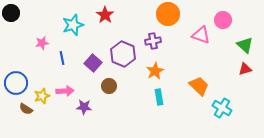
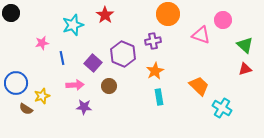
pink arrow: moved 10 px right, 6 px up
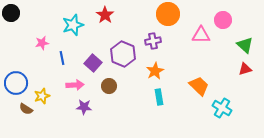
pink triangle: rotated 18 degrees counterclockwise
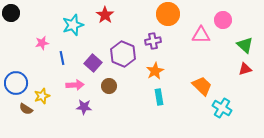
orange trapezoid: moved 3 px right
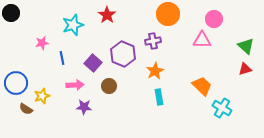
red star: moved 2 px right
pink circle: moved 9 px left, 1 px up
pink triangle: moved 1 px right, 5 px down
green triangle: moved 1 px right, 1 px down
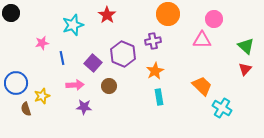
red triangle: rotated 32 degrees counterclockwise
brown semicircle: rotated 40 degrees clockwise
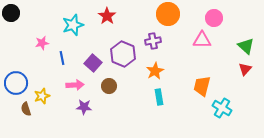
red star: moved 1 px down
pink circle: moved 1 px up
orange trapezoid: rotated 120 degrees counterclockwise
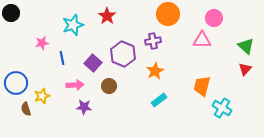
cyan rectangle: moved 3 px down; rotated 63 degrees clockwise
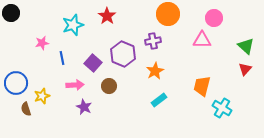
purple star: rotated 21 degrees clockwise
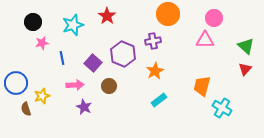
black circle: moved 22 px right, 9 px down
pink triangle: moved 3 px right
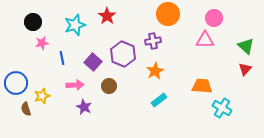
cyan star: moved 2 px right
purple square: moved 1 px up
orange trapezoid: rotated 80 degrees clockwise
